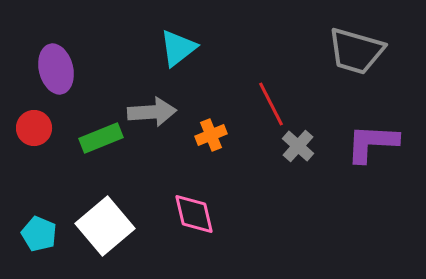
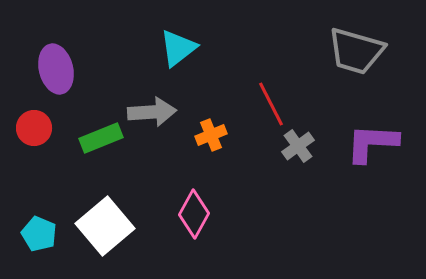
gray cross: rotated 12 degrees clockwise
pink diamond: rotated 42 degrees clockwise
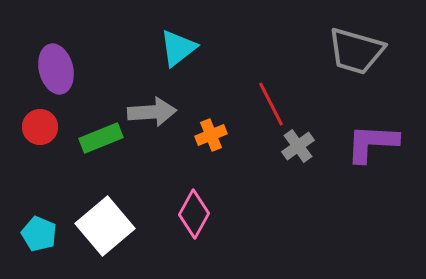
red circle: moved 6 px right, 1 px up
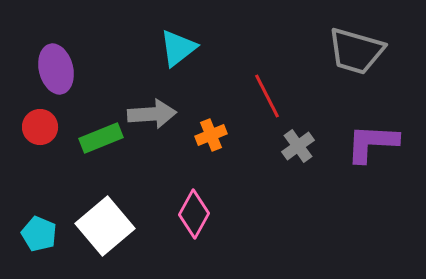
red line: moved 4 px left, 8 px up
gray arrow: moved 2 px down
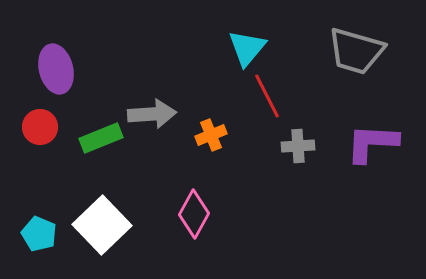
cyan triangle: moved 69 px right; rotated 12 degrees counterclockwise
gray cross: rotated 32 degrees clockwise
white square: moved 3 px left, 1 px up; rotated 4 degrees counterclockwise
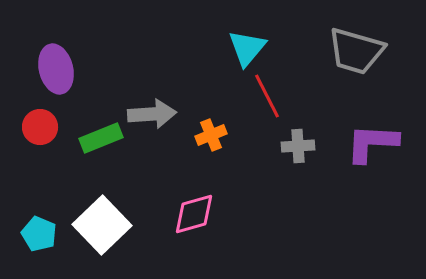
pink diamond: rotated 45 degrees clockwise
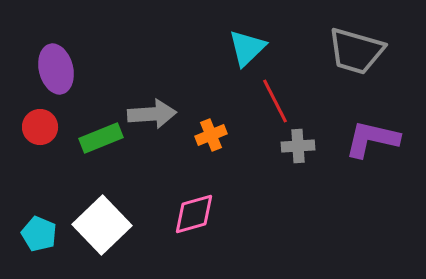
cyan triangle: rotated 6 degrees clockwise
red line: moved 8 px right, 5 px down
purple L-shape: moved 4 px up; rotated 10 degrees clockwise
